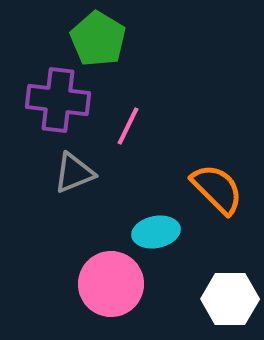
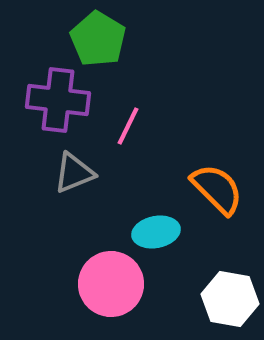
white hexagon: rotated 10 degrees clockwise
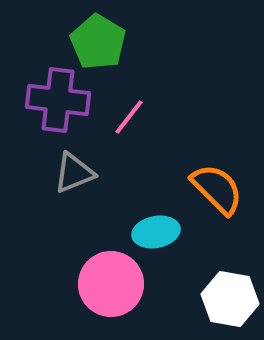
green pentagon: moved 3 px down
pink line: moved 1 px right, 9 px up; rotated 12 degrees clockwise
